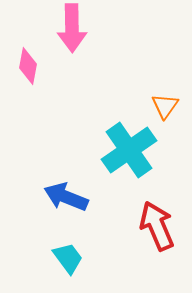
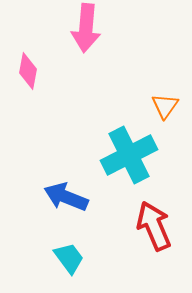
pink arrow: moved 14 px right; rotated 6 degrees clockwise
pink diamond: moved 5 px down
cyan cross: moved 5 px down; rotated 8 degrees clockwise
red arrow: moved 3 px left
cyan trapezoid: moved 1 px right
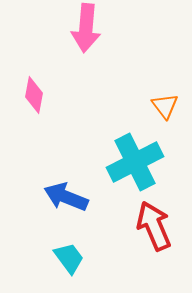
pink diamond: moved 6 px right, 24 px down
orange triangle: rotated 12 degrees counterclockwise
cyan cross: moved 6 px right, 7 px down
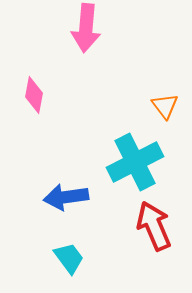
blue arrow: rotated 30 degrees counterclockwise
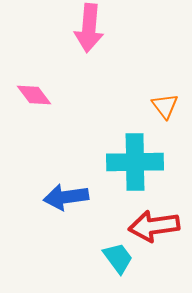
pink arrow: moved 3 px right
pink diamond: rotated 48 degrees counterclockwise
cyan cross: rotated 26 degrees clockwise
red arrow: rotated 75 degrees counterclockwise
cyan trapezoid: moved 49 px right
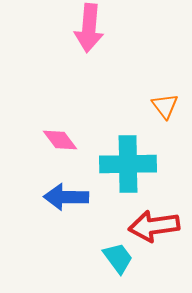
pink diamond: moved 26 px right, 45 px down
cyan cross: moved 7 px left, 2 px down
blue arrow: rotated 9 degrees clockwise
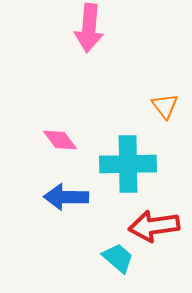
cyan trapezoid: rotated 12 degrees counterclockwise
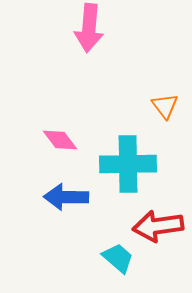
red arrow: moved 4 px right
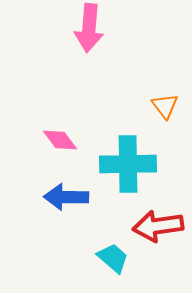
cyan trapezoid: moved 5 px left
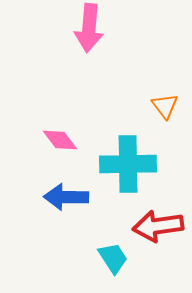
cyan trapezoid: rotated 16 degrees clockwise
